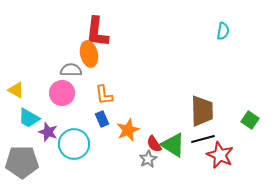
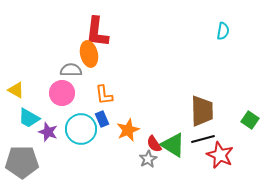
cyan circle: moved 7 px right, 15 px up
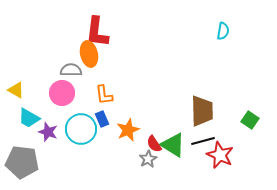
black line: moved 2 px down
gray pentagon: rotated 8 degrees clockwise
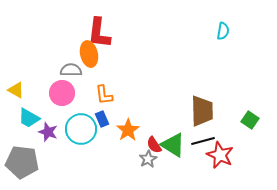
red L-shape: moved 2 px right, 1 px down
orange star: rotated 10 degrees counterclockwise
red semicircle: moved 1 px down
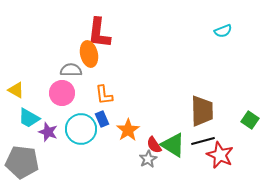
cyan semicircle: rotated 60 degrees clockwise
